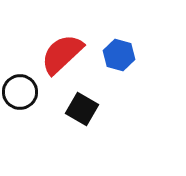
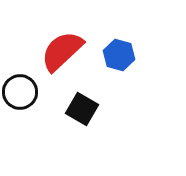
red semicircle: moved 3 px up
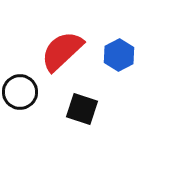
blue hexagon: rotated 16 degrees clockwise
black square: rotated 12 degrees counterclockwise
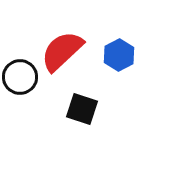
black circle: moved 15 px up
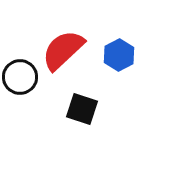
red semicircle: moved 1 px right, 1 px up
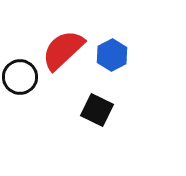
blue hexagon: moved 7 px left
black square: moved 15 px right, 1 px down; rotated 8 degrees clockwise
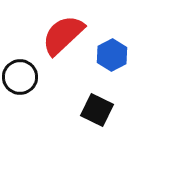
red semicircle: moved 15 px up
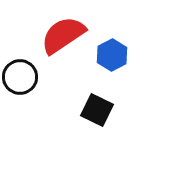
red semicircle: rotated 9 degrees clockwise
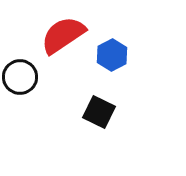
black square: moved 2 px right, 2 px down
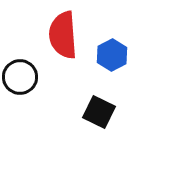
red semicircle: rotated 60 degrees counterclockwise
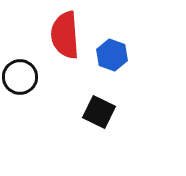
red semicircle: moved 2 px right
blue hexagon: rotated 12 degrees counterclockwise
